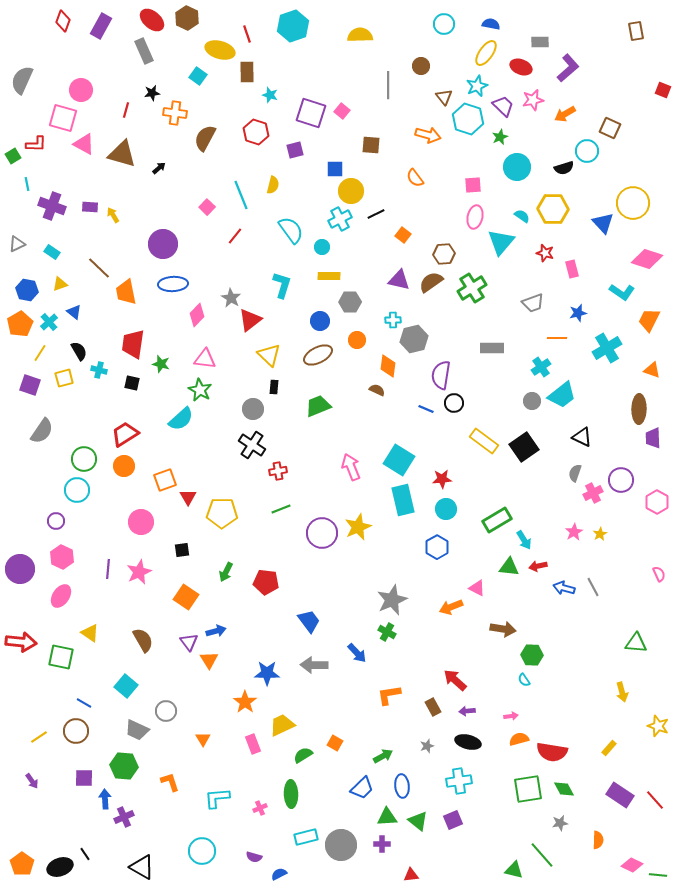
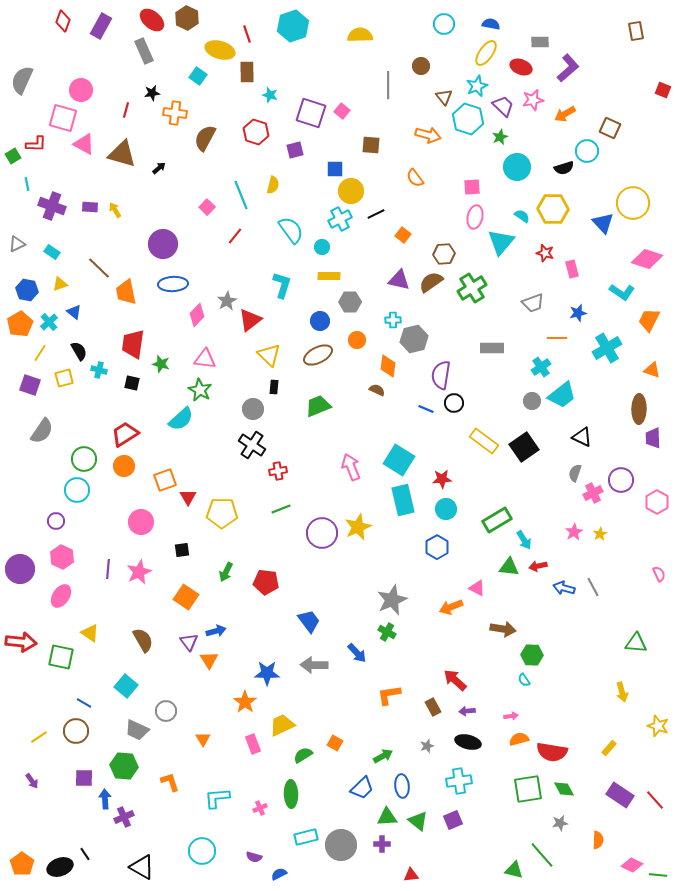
pink square at (473, 185): moved 1 px left, 2 px down
yellow arrow at (113, 215): moved 2 px right, 5 px up
gray star at (231, 298): moved 4 px left, 3 px down; rotated 12 degrees clockwise
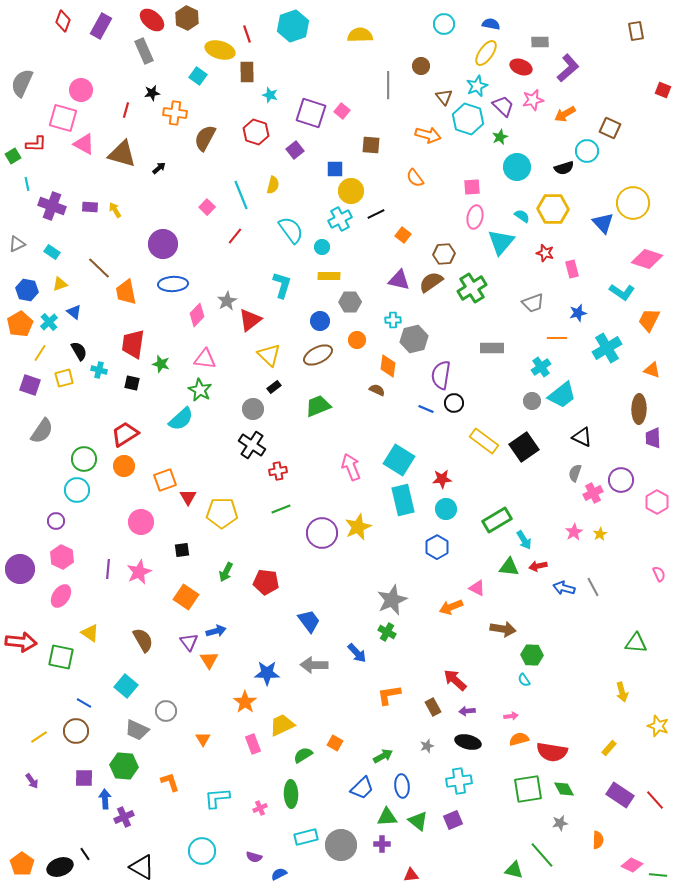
gray semicircle at (22, 80): moved 3 px down
purple square at (295, 150): rotated 24 degrees counterclockwise
black rectangle at (274, 387): rotated 48 degrees clockwise
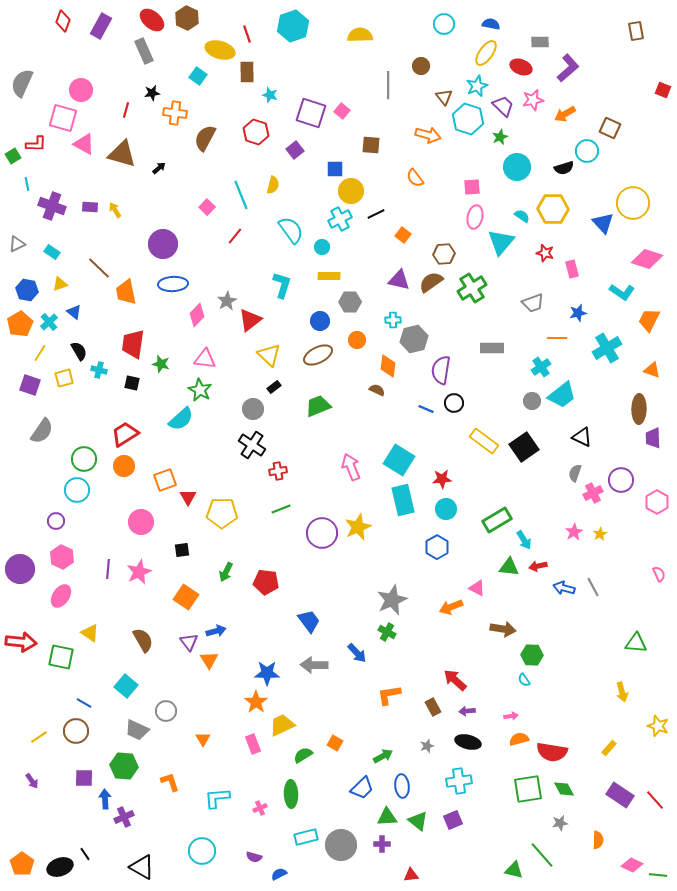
purple semicircle at (441, 375): moved 5 px up
orange star at (245, 702): moved 11 px right
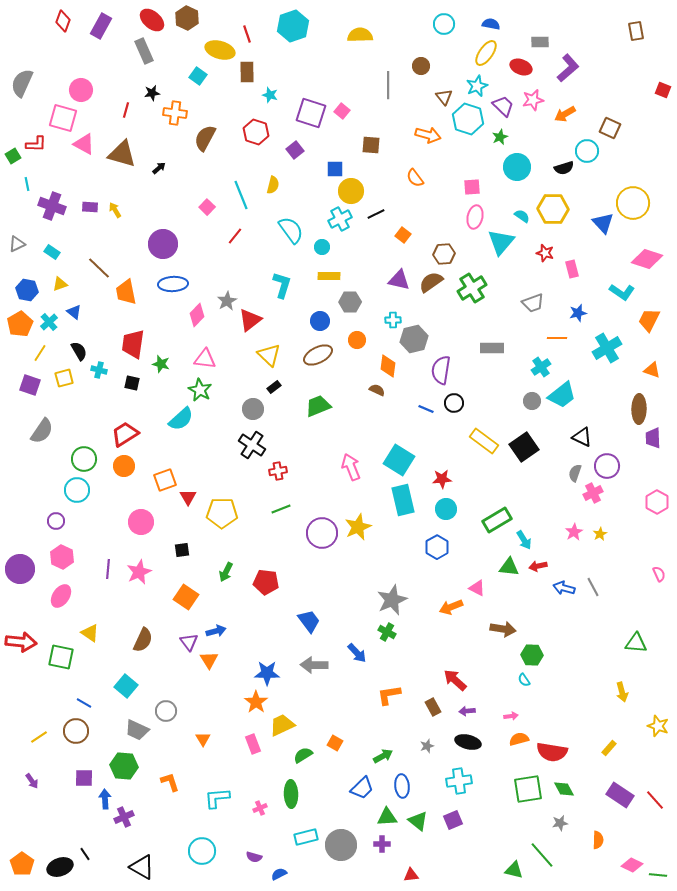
purple circle at (621, 480): moved 14 px left, 14 px up
brown semicircle at (143, 640): rotated 55 degrees clockwise
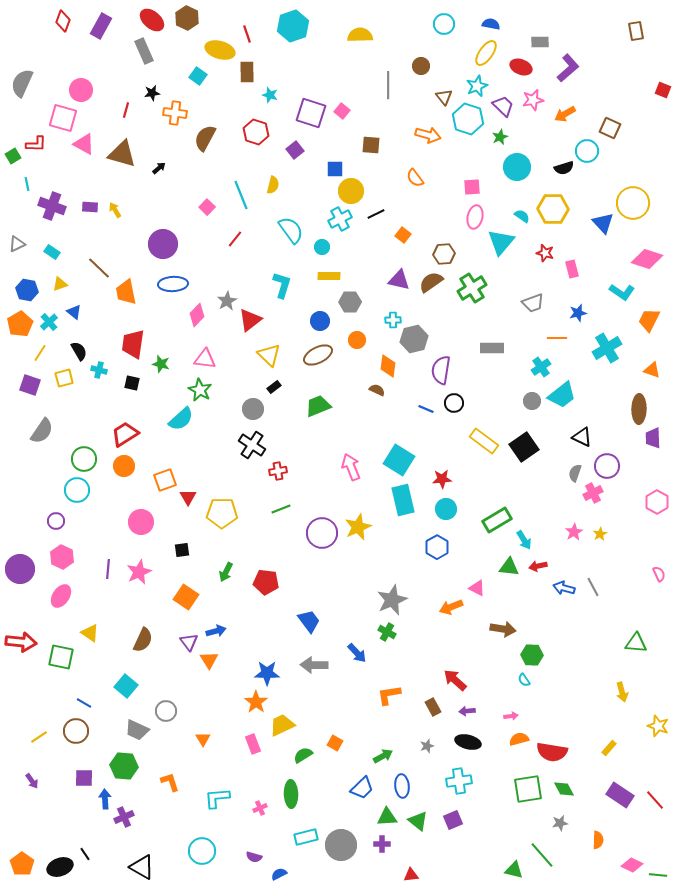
red line at (235, 236): moved 3 px down
